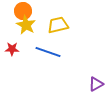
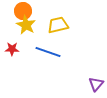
purple triangle: rotated 21 degrees counterclockwise
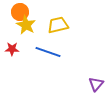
orange circle: moved 3 px left, 1 px down
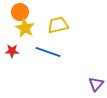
yellow star: moved 1 px left, 3 px down
red star: moved 2 px down
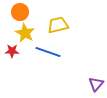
yellow star: moved 5 px down
